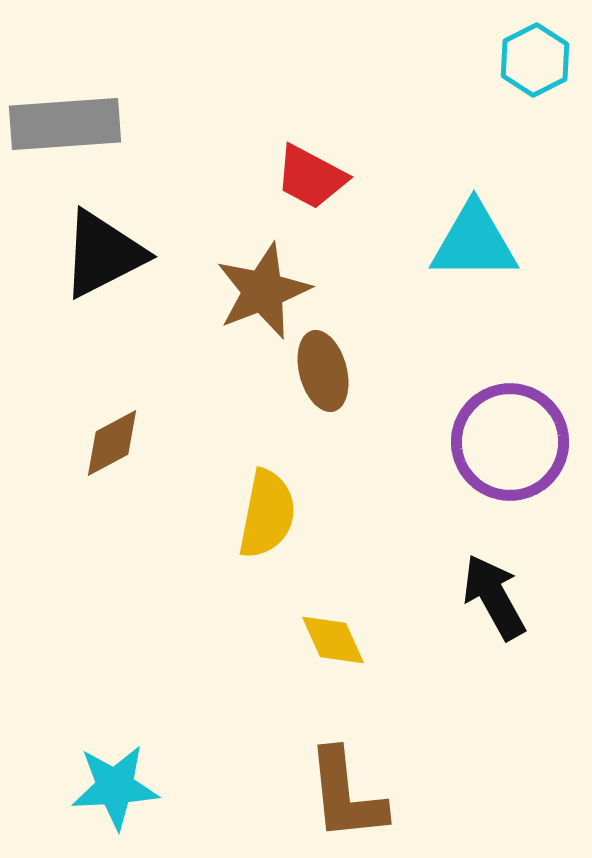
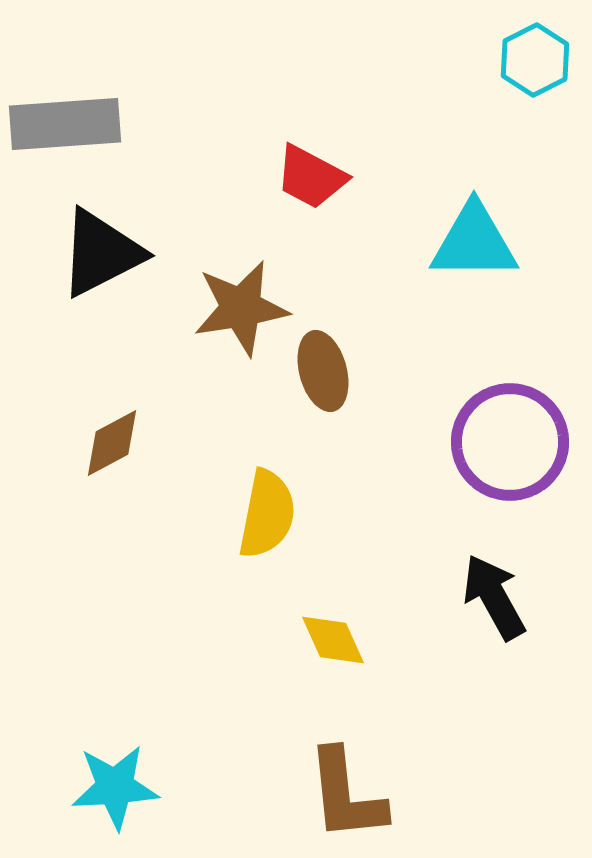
black triangle: moved 2 px left, 1 px up
brown star: moved 22 px left, 17 px down; rotated 12 degrees clockwise
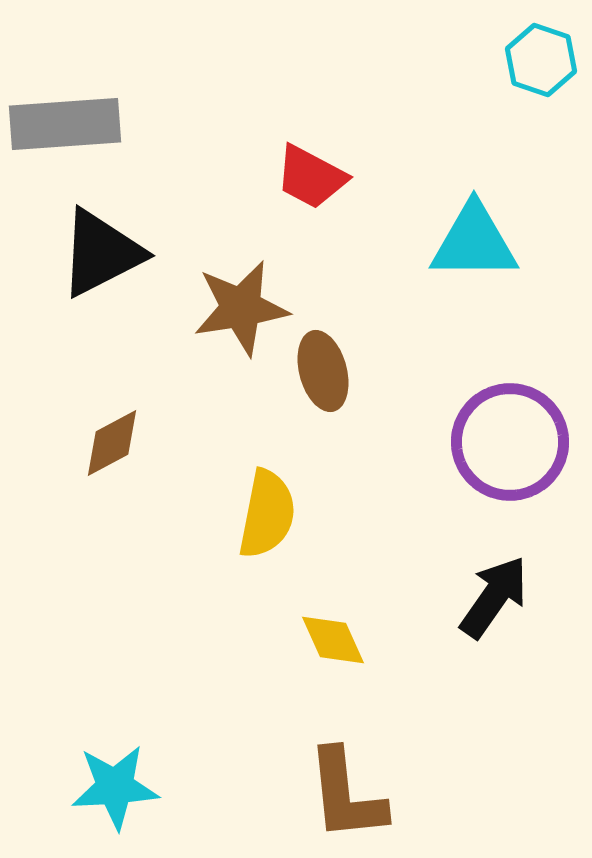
cyan hexagon: moved 6 px right; rotated 14 degrees counterclockwise
black arrow: rotated 64 degrees clockwise
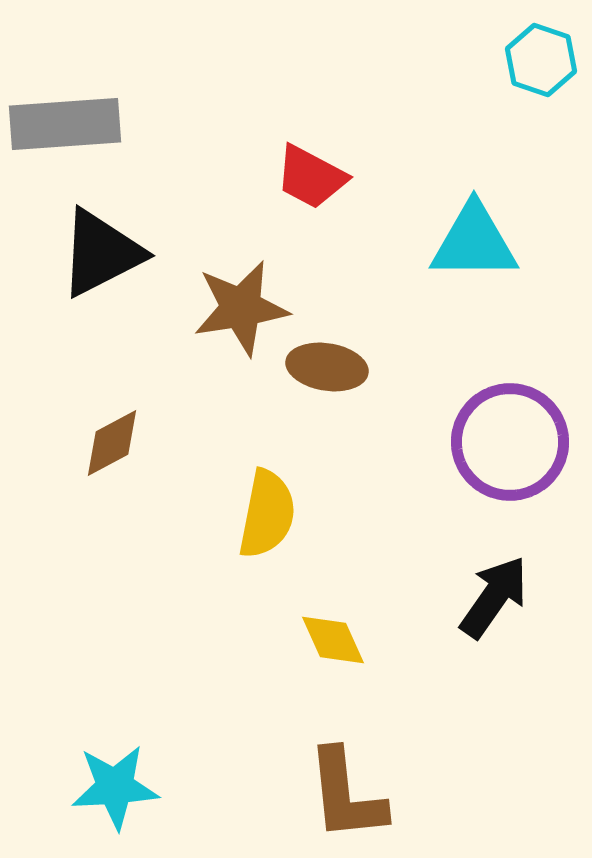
brown ellipse: moved 4 px right, 4 px up; rotated 66 degrees counterclockwise
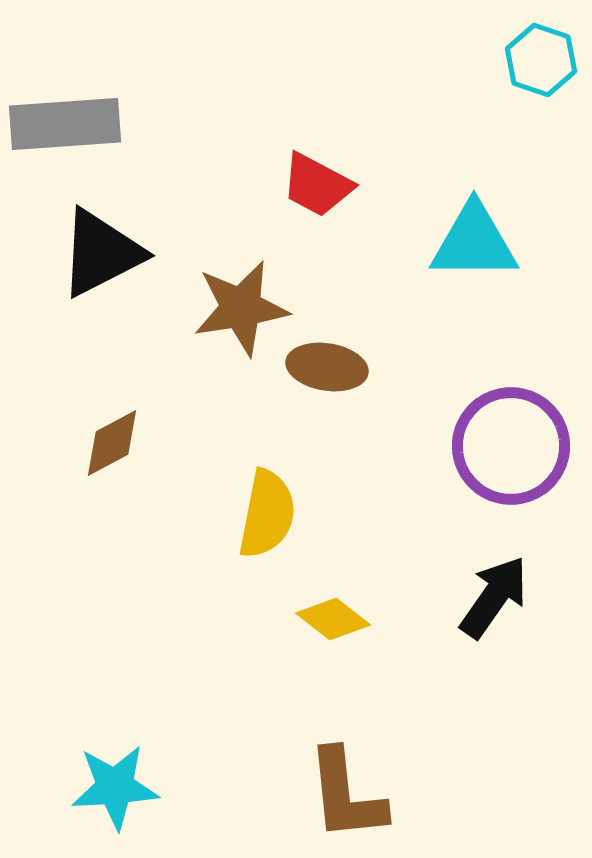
red trapezoid: moved 6 px right, 8 px down
purple circle: moved 1 px right, 4 px down
yellow diamond: moved 21 px up; rotated 28 degrees counterclockwise
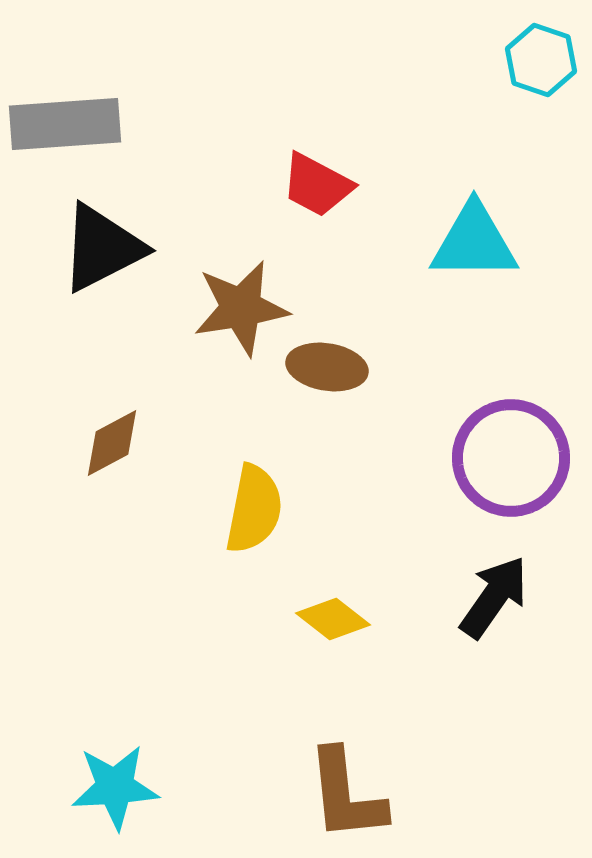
black triangle: moved 1 px right, 5 px up
purple circle: moved 12 px down
yellow semicircle: moved 13 px left, 5 px up
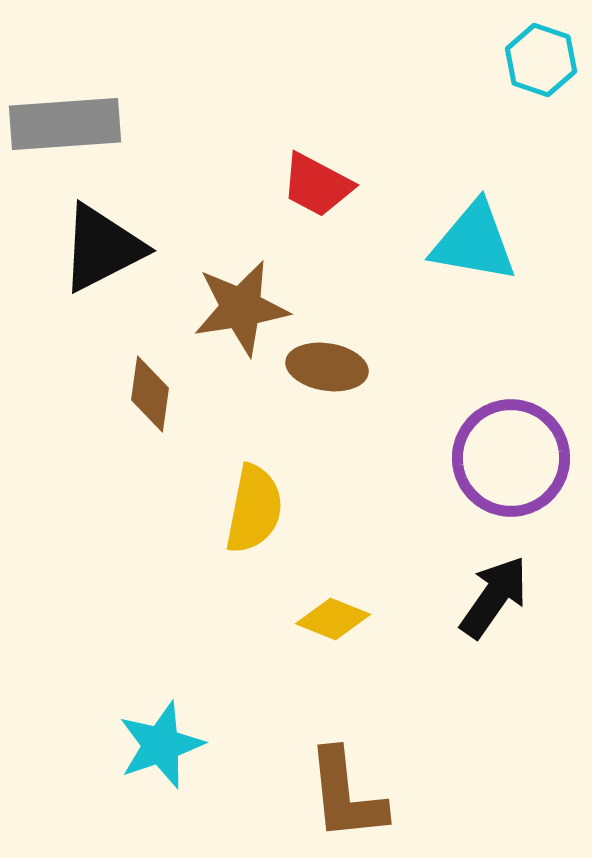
cyan triangle: rotated 10 degrees clockwise
brown diamond: moved 38 px right, 49 px up; rotated 54 degrees counterclockwise
yellow diamond: rotated 16 degrees counterclockwise
cyan star: moved 46 px right, 42 px up; rotated 16 degrees counterclockwise
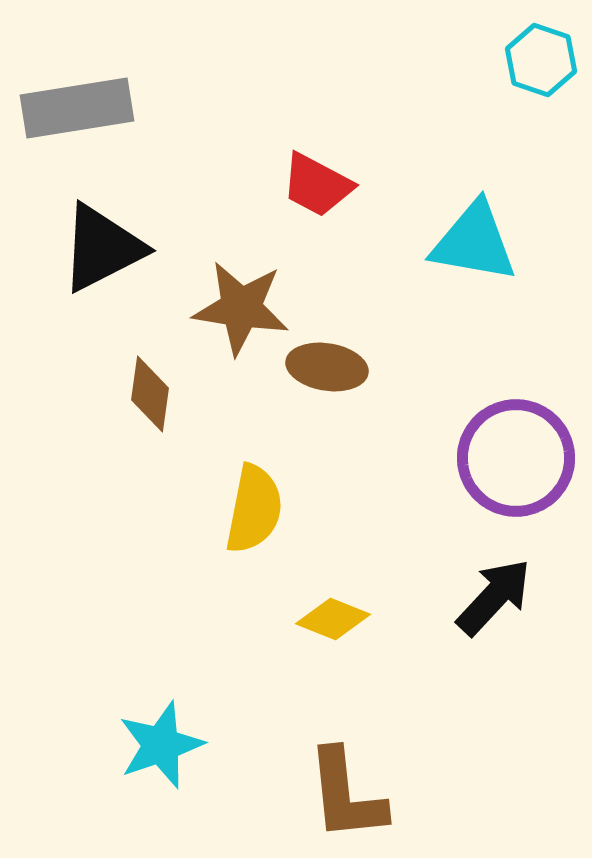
gray rectangle: moved 12 px right, 16 px up; rotated 5 degrees counterclockwise
brown star: rotated 18 degrees clockwise
purple circle: moved 5 px right
black arrow: rotated 8 degrees clockwise
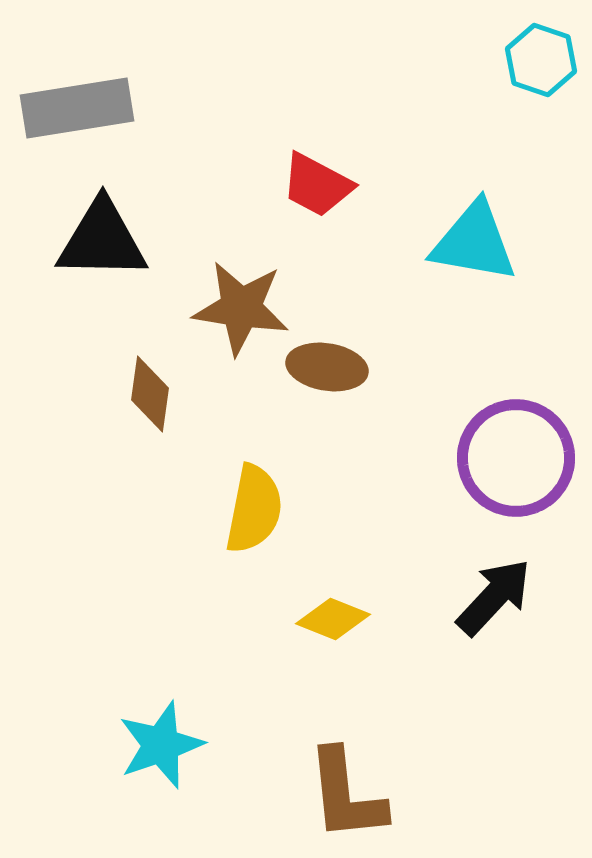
black triangle: moved 8 px up; rotated 28 degrees clockwise
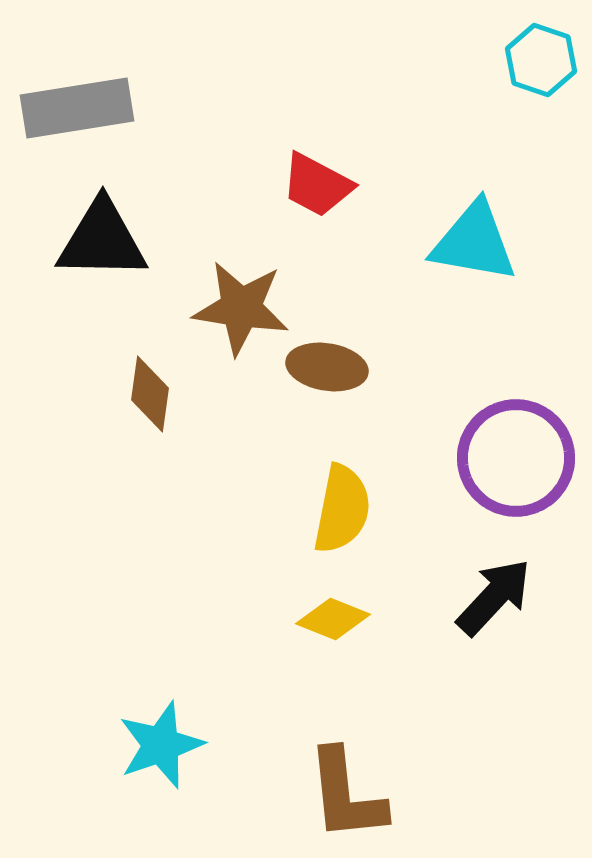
yellow semicircle: moved 88 px right
